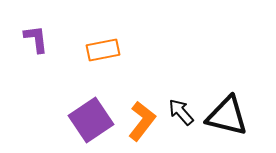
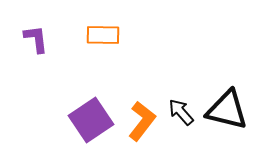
orange rectangle: moved 15 px up; rotated 12 degrees clockwise
black triangle: moved 6 px up
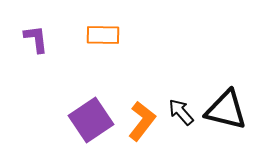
black triangle: moved 1 px left
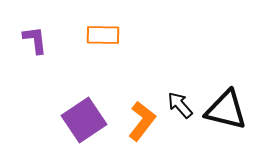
purple L-shape: moved 1 px left, 1 px down
black arrow: moved 1 px left, 7 px up
purple square: moved 7 px left
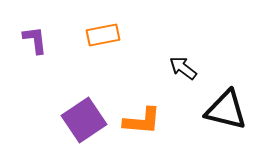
orange rectangle: rotated 12 degrees counterclockwise
black arrow: moved 3 px right, 37 px up; rotated 12 degrees counterclockwise
orange L-shape: rotated 57 degrees clockwise
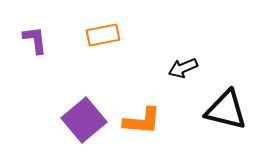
black arrow: rotated 60 degrees counterclockwise
purple square: rotated 6 degrees counterclockwise
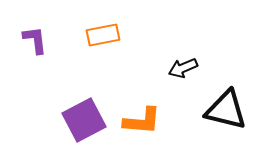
purple square: rotated 12 degrees clockwise
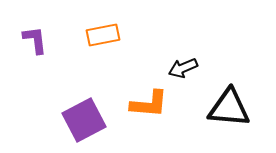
black triangle: moved 3 px right, 2 px up; rotated 9 degrees counterclockwise
orange L-shape: moved 7 px right, 17 px up
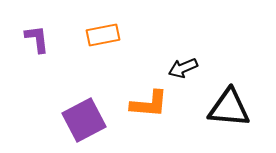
purple L-shape: moved 2 px right, 1 px up
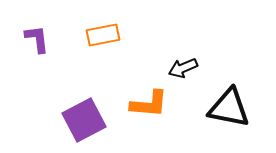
black triangle: rotated 6 degrees clockwise
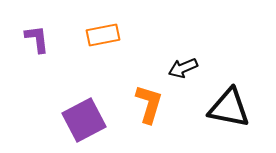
orange L-shape: rotated 78 degrees counterclockwise
